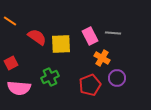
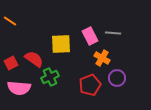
red semicircle: moved 3 px left, 22 px down
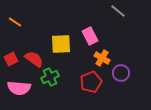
orange line: moved 5 px right, 1 px down
gray line: moved 5 px right, 22 px up; rotated 35 degrees clockwise
red square: moved 4 px up
purple circle: moved 4 px right, 5 px up
red pentagon: moved 1 px right, 3 px up
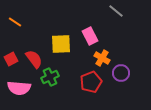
gray line: moved 2 px left
red semicircle: rotated 18 degrees clockwise
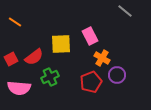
gray line: moved 9 px right
red semicircle: moved 2 px up; rotated 90 degrees clockwise
purple circle: moved 4 px left, 2 px down
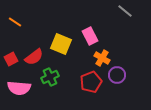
yellow square: rotated 25 degrees clockwise
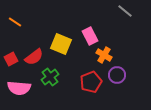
orange cross: moved 2 px right, 3 px up
green cross: rotated 12 degrees counterclockwise
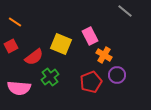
red square: moved 13 px up
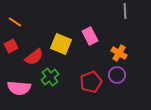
gray line: rotated 49 degrees clockwise
orange cross: moved 15 px right, 2 px up
